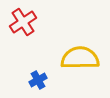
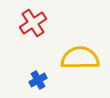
red cross: moved 10 px right, 1 px down
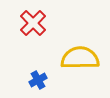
red cross: rotated 12 degrees counterclockwise
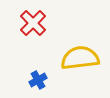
yellow semicircle: rotated 6 degrees counterclockwise
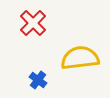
blue cross: rotated 24 degrees counterclockwise
